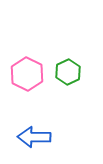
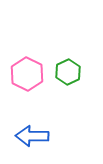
blue arrow: moved 2 px left, 1 px up
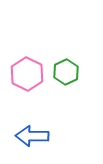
green hexagon: moved 2 px left
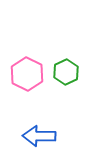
blue arrow: moved 7 px right
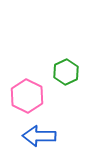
pink hexagon: moved 22 px down
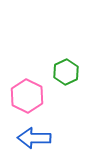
blue arrow: moved 5 px left, 2 px down
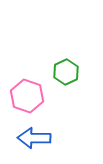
pink hexagon: rotated 8 degrees counterclockwise
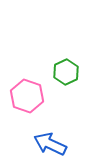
blue arrow: moved 16 px right, 6 px down; rotated 24 degrees clockwise
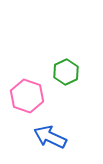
blue arrow: moved 7 px up
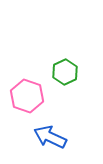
green hexagon: moved 1 px left
